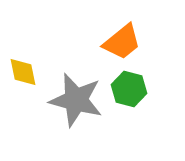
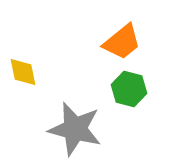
gray star: moved 1 px left, 29 px down
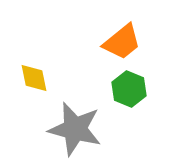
yellow diamond: moved 11 px right, 6 px down
green hexagon: rotated 8 degrees clockwise
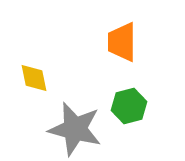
orange trapezoid: rotated 129 degrees clockwise
green hexagon: moved 17 px down; rotated 24 degrees clockwise
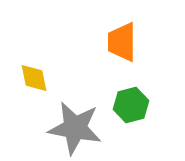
green hexagon: moved 2 px right, 1 px up
gray star: moved 1 px up; rotated 4 degrees counterclockwise
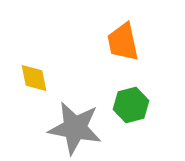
orange trapezoid: moved 1 px right; rotated 12 degrees counterclockwise
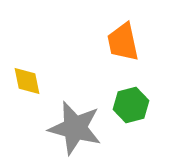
yellow diamond: moved 7 px left, 3 px down
gray star: rotated 4 degrees clockwise
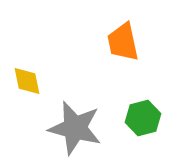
green hexagon: moved 12 px right, 13 px down
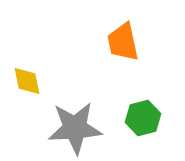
gray star: rotated 18 degrees counterclockwise
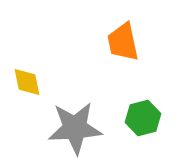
yellow diamond: moved 1 px down
